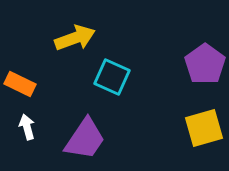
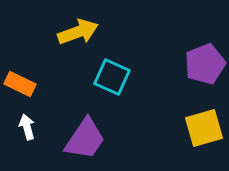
yellow arrow: moved 3 px right, 6 px up
purple pentagon: rotated 15 degrees clockwise
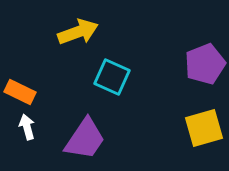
orange rectangle: moved 8 px down
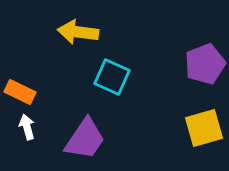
yellow arrow: rotated 153 degrees counterclockwise
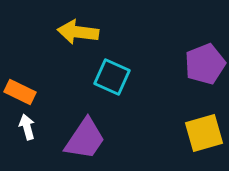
yellow square: moved 5 px down
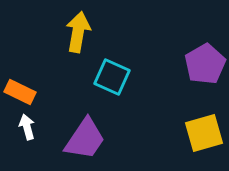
yellow arrow: rotated 93 degrees clockwise
purple pentagon: rotated 9 degrees counterclockwise
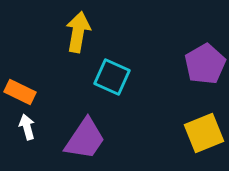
yellow square: rotated 6 degrees counterclockwise
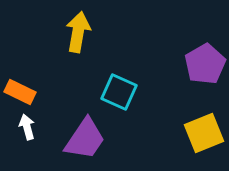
cyan square: moved 7 px right, 15 px down
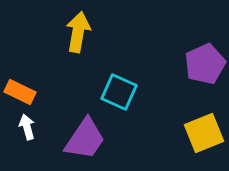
purple pentagon: rotated 6 degrees clockwise
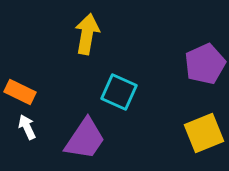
yellow arrow: moved 9 px right, 2 px down
white arrow: rotated 10 degrees counterclockwise
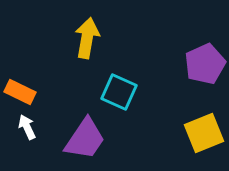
yellow arrow: moved 4 px down
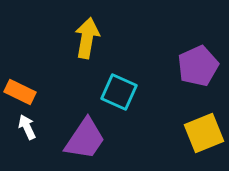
purple pentagon: moved 7 px left, 2 px down
